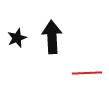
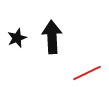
red line: rotated 24 degrees counterclockwise
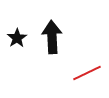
black star: rotated 12 degrees counterclockwise
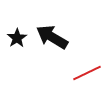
black arrow: rotated 56 degrees counterclockwise
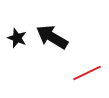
black star: rotated 18 degrees counterclockwise
